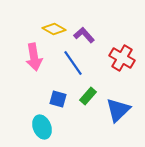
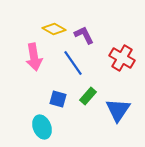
purple L-shape: rotated 15 degrees clockwise
blue triangle: rotated 12 degrees counterclockwise
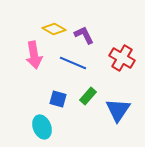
pink arrow: moved 2 px up
blue line: rotated 32 degrees counterclockwise
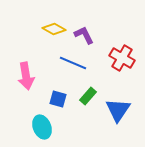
pink arrow: moved 8 px left, 21 px down
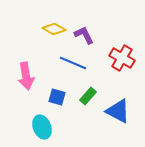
blue square: moved 1 px left, 2 px up
blue triangle: moved 1 px down; rotated 36 degrees counterclockwise
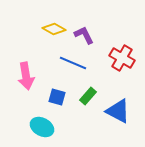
cyan ellipse: rotated 40 degrees counterclockwise
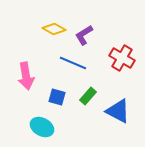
purple L-shape: rotated 95 degrees counterclockwise
